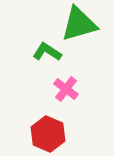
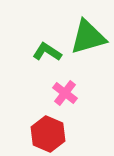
green triangle: moved 9 px right, 13 px down
pink cross: moved 1 px left, 4 px down
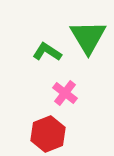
green triangle: rotated 45 degrees counterclockwise
red hexagon: rotated 16 degrees clockwise
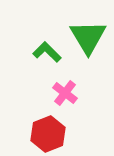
green L-shape: rotated 12 degrees clockwise
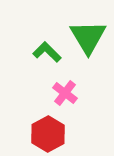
red hexagon: rotated 8 degrees counterclockwise
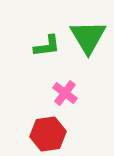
green L-shape: moved 6 px up; rotated 128 degrees clockwise
red hexagon: rotated 20 degrees clockwise
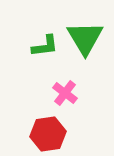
green triangle: moved 3 px left, 1 px down
green L-shape: moved 2 px left
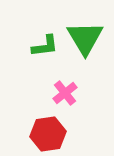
pink cross: rotated 15 degrees clockwise
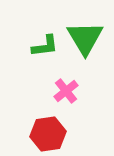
pink cross: moved 1 px right, 2 px up
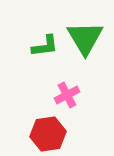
pink cross: moved 1 px right, 4 px down; rotated 10 degrees clockwise
